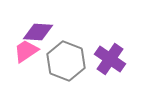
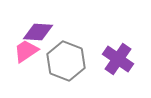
purple cross: moved 8 px right
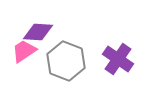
pink trapezoid: moved 2 px left
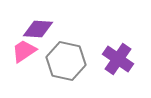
purple diamond: moved 3 px up
gray hexagon: rotated 9 degrees counterclockwise
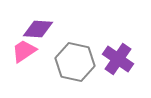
gray hexagon: moved 9 px right, 1 px down
